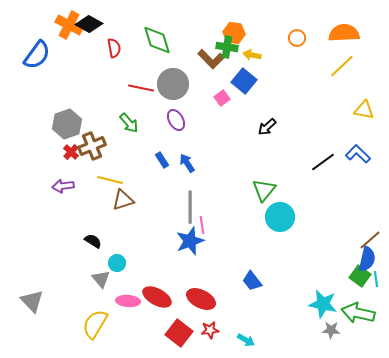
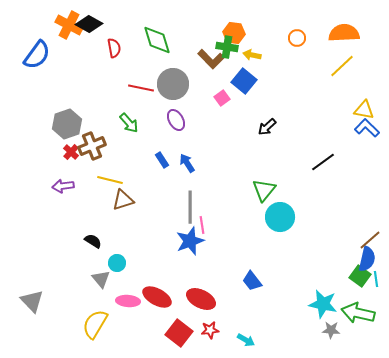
blue L-shape at (358, 154): moved 9 px right, 26 px up
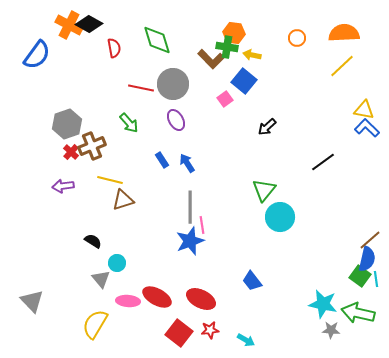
pink square at (222, 98): moved 3 px right, 1 px down
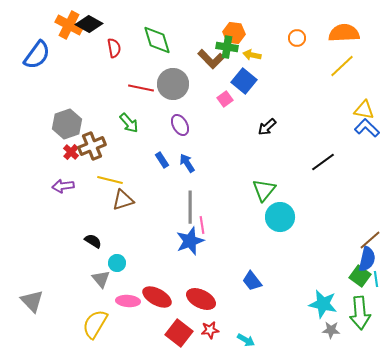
purple ellipse at (176, 120): moved 4 px right, 5 px down
green arrow at (358, 313): moved 2 px right; rotated 108 degrees counterclockwise
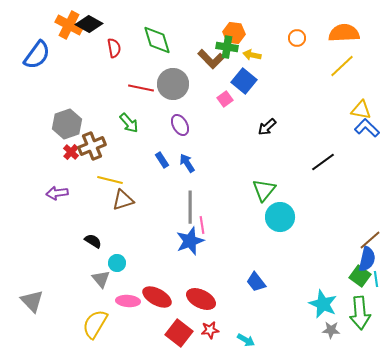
yellow triangle at (364, 110): moved 3 px left
purple arrow at (63, 186): moved 6 px left, 7 px down
blue trapezoid at (252, 281): moved 4 px right, 1 px down
cyan star at (323, 304): rotated 12 degrees clockwise
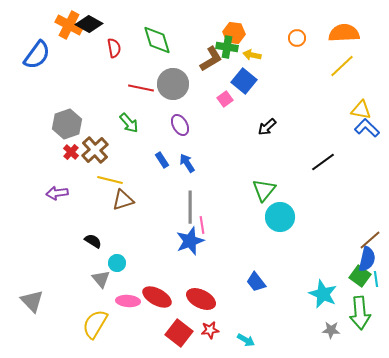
brown L-shape at (211, 59): rotated 76 degrees counterclockwise
brown cross at (92, 146): moved 3 px right, 4 px down; rotated 20 degrees counterclockwise
cyan star at (323, 304): moved 10 px up
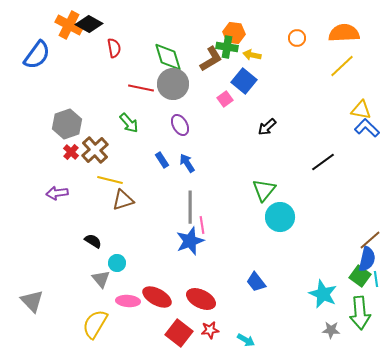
green diamond at (157, 40): moved 11 px right, 17 px down
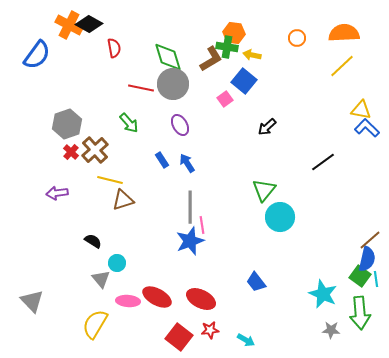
red square at (179, 333): moved 4 px down
